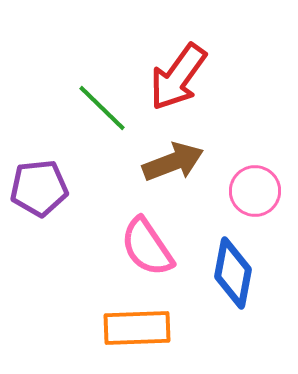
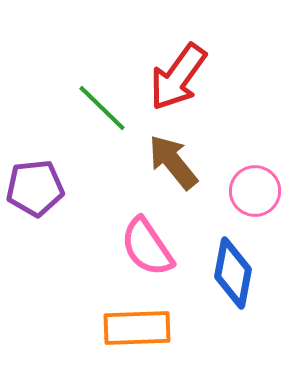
brown arrow: rotated 108 degrees counterclockwise
purple pentagon: moved 4 px left
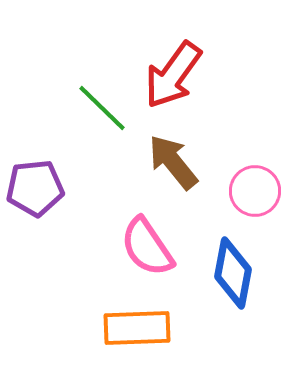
red arrow: moved 5 px left, 2 px up
